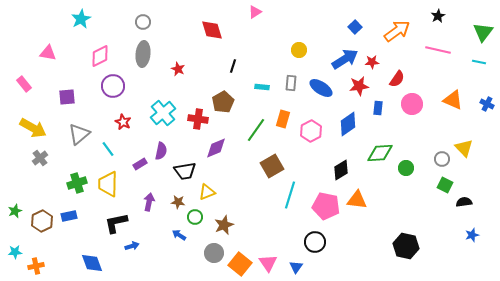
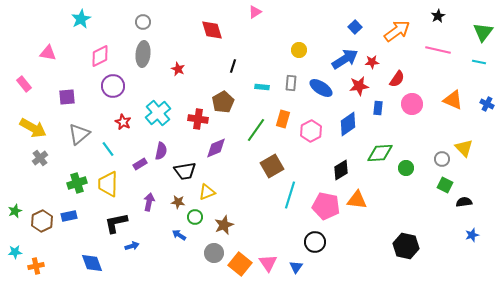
cyan cross at (163, 113): moved 5 px left
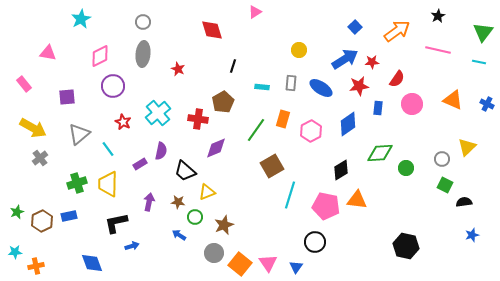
yellow triangle at (464, 148): moved 3 px right, 1 px up; rotated 30 degrees clockwise
black trapezoid at (185, 171): rotated 50 degrees clockwise
green star at (15, 211): moved 2 px right, 1 px down
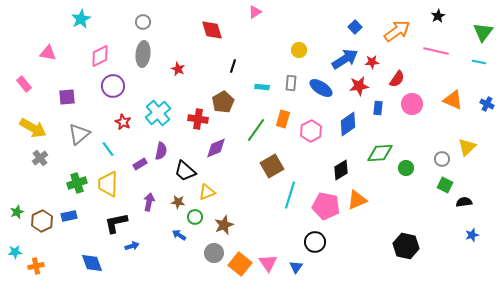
pink line at (438, 50): moved 2 px left, 1 px down
orange triangle at (357, 200): rotated 30 degrees counterclockwise
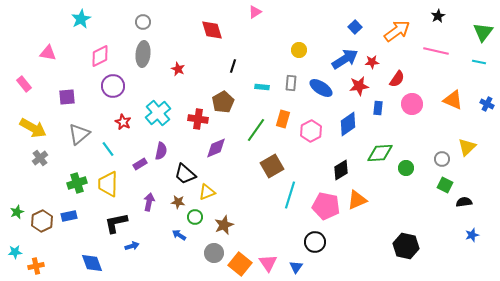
black trapezoid at (185, 171): moved 3 px down
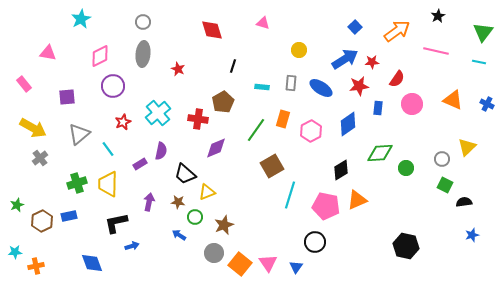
pink triangle at (255, 12): moved 8 px right, 11 px down; rotated 48 degrees clockwise
red star at (123, 122): rotated 21 degrees clockwise
green star at (17, 212): moved 7 px up
